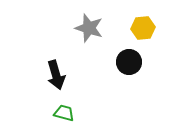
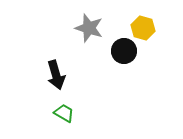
yellow hexagon: rotated 20 degrees clockwise
black circle: moved 5 px left, 11 px up
green trapezoid: rotated 15 degrees clockwise
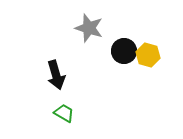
yellow hexagon: moved 5 px right, 27 px down
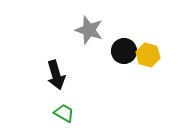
gray star: moved 2 px down
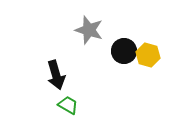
green trapezoid: moved 4 px right, 8 px up
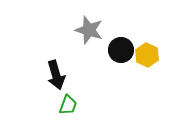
black circle: moved 3 px left, 1 px up
yellow hexagon: moved 1 px left; rotated 10 degrees clockwise
green trapezoid: rotated 80 degrees clockwise
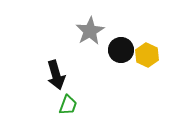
gray star: moved 1 px right, 1 px down; rotated 24 degrees clockwise
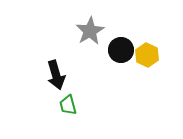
green trapezoid: rotated 145 degrees clockwise
